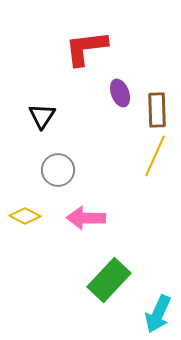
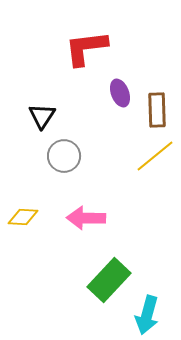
yellow line: rotated 27 degrees clockwise
gray circle: moved 6 px right, 14 px up
yellow diamond: moved 2 px left, 1 px down; rotated 24 degrees counterclockwise
cyan arrow: moved 11 px left, 1 px down; rotated 9 degrees counterclockwise
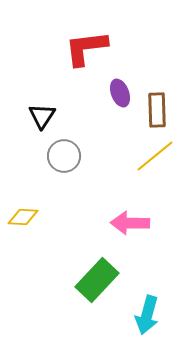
pink arrow: moved 44 px right, 5 px down
green rectangle: moved 12 px left
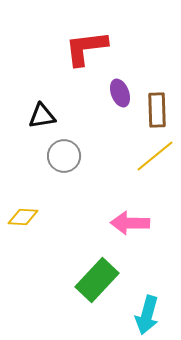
black triangle: rotated 48 degrees clockwise
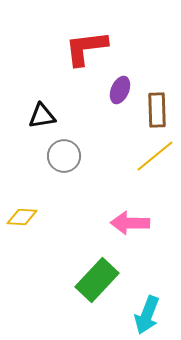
purple ellipse: moved 3 px up; rotated 44 degrees clockwise
yellow diamond: moved 1 px left
cyan arrow: rotated 6 degrees clockwise
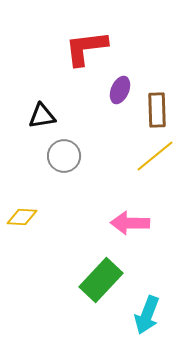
green rectangle: moved 4 px right
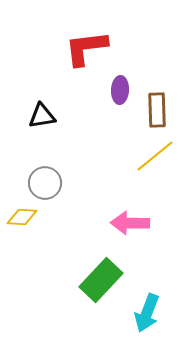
purple ellipse: rotated 20 degrees counterclockwise
gray circle: moved 19 px left, 27 px down
cyan arrow: moved 2 px up
